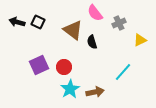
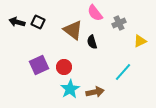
yellow triangle: moved 1 px down
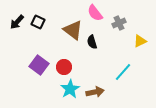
black arrow: rotated 63 degrees counterclockwise
purple square: rotated 30 degrees counterclockwise
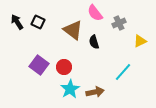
black arrow: rotated 105 degrees clockwise
black semicircle: moved 2 px right
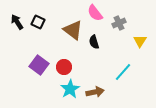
yellow triangle: rotated 32 degrees counterclockwise
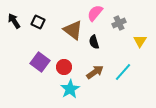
pink semicircle: rotated 78 degrees clockwise
black arrow: moved 3 px left, 1 px up
purple square: moved 1 px right, 3 px up
brown arrow: moved 20 px up; rotated 24 degrees counterclockwise
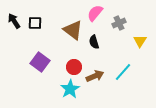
black square: moved 3 px left, 1 px down; rotated 24 degrees counterclockwise
red circle: moved 10 px right
brown arrow: moved 4 px down; rotated 12 degrees clockwise
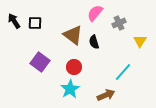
brown triangle: moved 5 px down
brown arrow: moved 11 px right, 19 px down
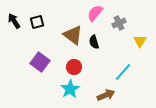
black square: moved 2 px right, 1 px up; rotated 16 degrees counterclockwise
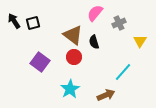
black square: moved 4 px left, 1 px down
red circle: moved 10 px up
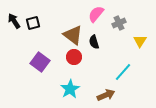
pink semicircle: moved 1 px right, 1 px down
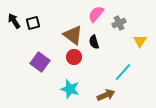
cyan star: rotated 24 degrees counterclockwise
